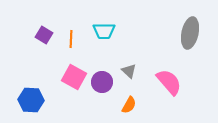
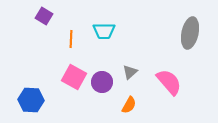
purple square: moved 19 px up
gray triangle: moved 1 px right, 1 px down; rotated 35 degrees clockwise
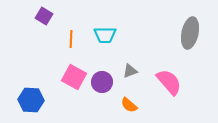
cyan trapezoid: moved 1 px right, 4 px down
gray triangle: moved 1 px up; rotated 21 degrees clockwise
orange semicircle: rotated 102 degrees clockwise
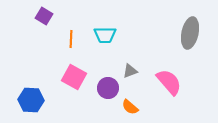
purple circle: moved 6 px right, 6 px down
orange semicircle: moved 1 px right, 2 px down
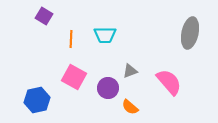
blue hexagon: moved 6 px right; rotated 15 degrees counterclockwise
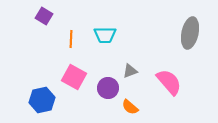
blue hexagon: moved 5 px right
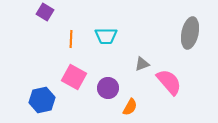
purple square: moved 1 px right, 4 px up
cyan trapezoid: moved 1 px right, 1 px down
gray triangle: moved 12 px right, 7 px up
orange semicircle: rotated 102 degrees counterclockwise
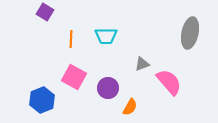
blue hexagon: rotated 10 degrees counterclockwise
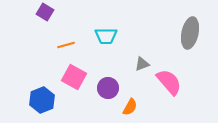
orange line: moved 5 px left, 6 px down; rotated 72 degrees clockwise
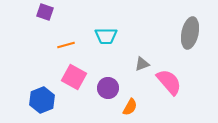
purple square: rotated 12 degrees counterclockwise
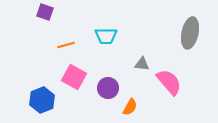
gray triangle: rotated 28 degrees clockwise
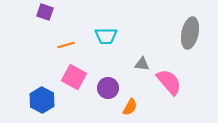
blue hexagon: rotated 10 degrees counterclockwise
